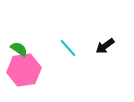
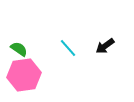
pink hexagon: moved 5 px down
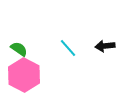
black arrow: rotated 30 degrees clockwise
pink hexagon: rotated 24 degrees counterclockwise
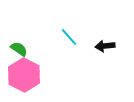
cyan line: moved 1 px right, 11 px up
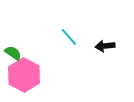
green semicircle: moved 6 px left, 4 px down
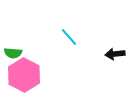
black arrow: moved 10 px right, 8 px down
green semicircle: rotated 150 degrees clockwise
